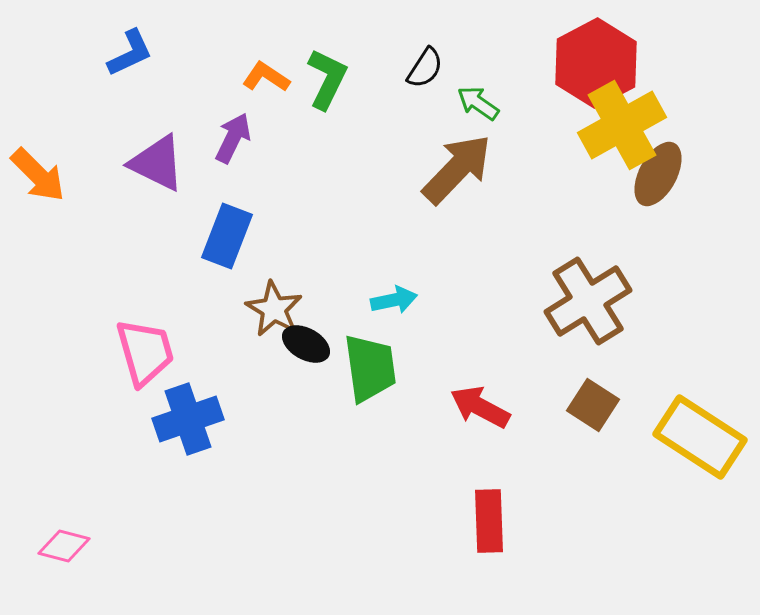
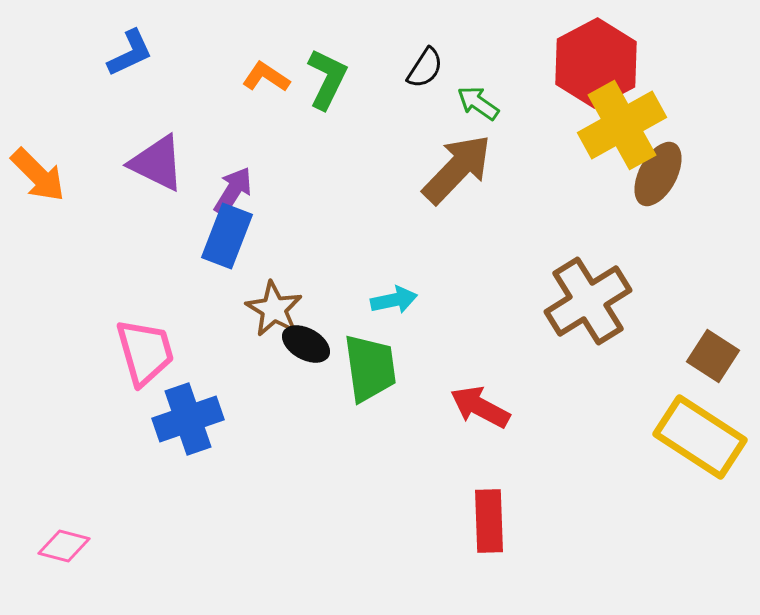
purple arrow: moved 53 px down; rotated 6 degrees clockwise
brown square: moved 120 px right, 49 px up
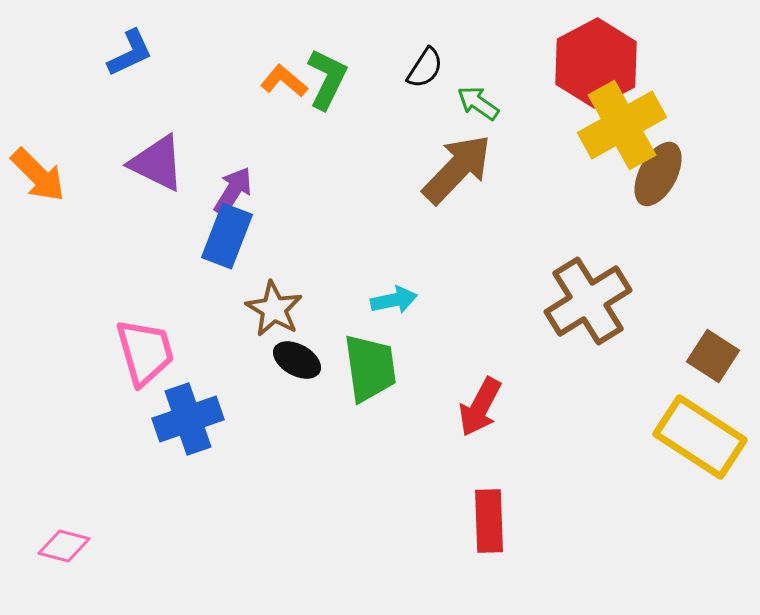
orange L-shape: moved 18 px right, 4 px down; rotated 6 degrees clockwise
black ellipse: moved 9 px left, 16 px down
red arrow: rotated 90 degrees counterclockwise
